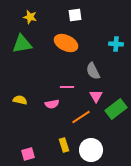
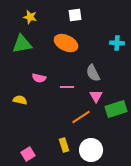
cyan cross: moved 1 px right, 1 px up
gray semicircle: moved 2 px down
pink semicircle: moved 13 px left, 26 px up; rotated 24 degrees clockwise
green rectangle: rotated 20 degrees clockwise
pink square: rotated 16 degrees counterclockwise
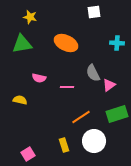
white square: moved 19 px right, 3 px up
pink triangle: moved 13 px right, 11 px up; rotated 24 degrees clockwise
green rectangle: moved 1 px right, 5 px down
white circle: moved 3 px right, 9 px up
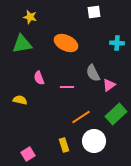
pink semicircle: rotated 56 degrees clockwise
green rectangle: moved 1 px left; rotated 25 degrees counterclockwise
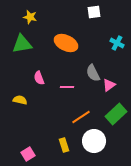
cyan cross: rotated 24 degrees clockwise
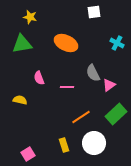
white circle: moved 2 px down
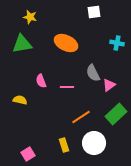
cyan cross: rotated 16 degrees counterclockwise
pink semicircle: moved 2 px right, 3 px down
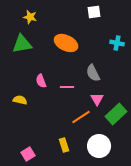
pink triangle: moved 12 px left, 14 px down; rotated 24 degrees counterclockwise
white circle: moved 5 px right, 3 px down
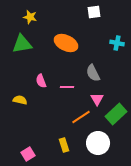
white circle: moved 1 px left, 3 px up
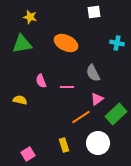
pink triangle: rotated 24 degrees clockwise
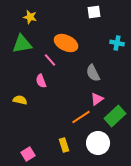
pink line: moved 17 px left, 27 px up; rotated 48 degrees clockwise
green rectangle: moved 1 px left, 2 px down
